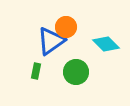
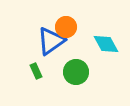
cyan diamond: rotated 16 degrees clockwise
green rectangle: rotated 35 degrees counterclockwise
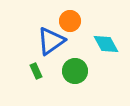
orange circle: moved 4 px right, 6 px up
green circle: moved 1 px left, 1 px up
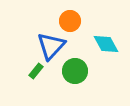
blue triangle: moved 5 px down; rotated 12 degrees counterclockwise
green rectangle: rotated 63 degrees clockwise
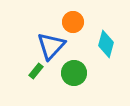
orange circle: moved 3 px right, 1 px down
cyan diamond: rotated 44 degrees clockwise
green circle: moved 1 px left, 2 px down
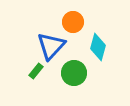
cyan diamond: moved 8 px left, 3 px down
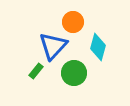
blue triangle: moved 2 px right
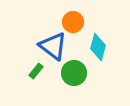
blue triangle: rotated 36 degrees counterclockwise
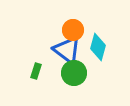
orange circle: moved 8 px down
blue triangle: moved 14 px right, 4 px down
green rectangle: rotated 21 degrees counterclockwise
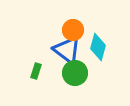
green circle: moved 1 px right
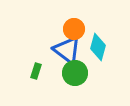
orange circle: moved 1 px right, 1 px up
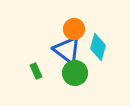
green rectangle: rotated 42 degrees counterclockwise
